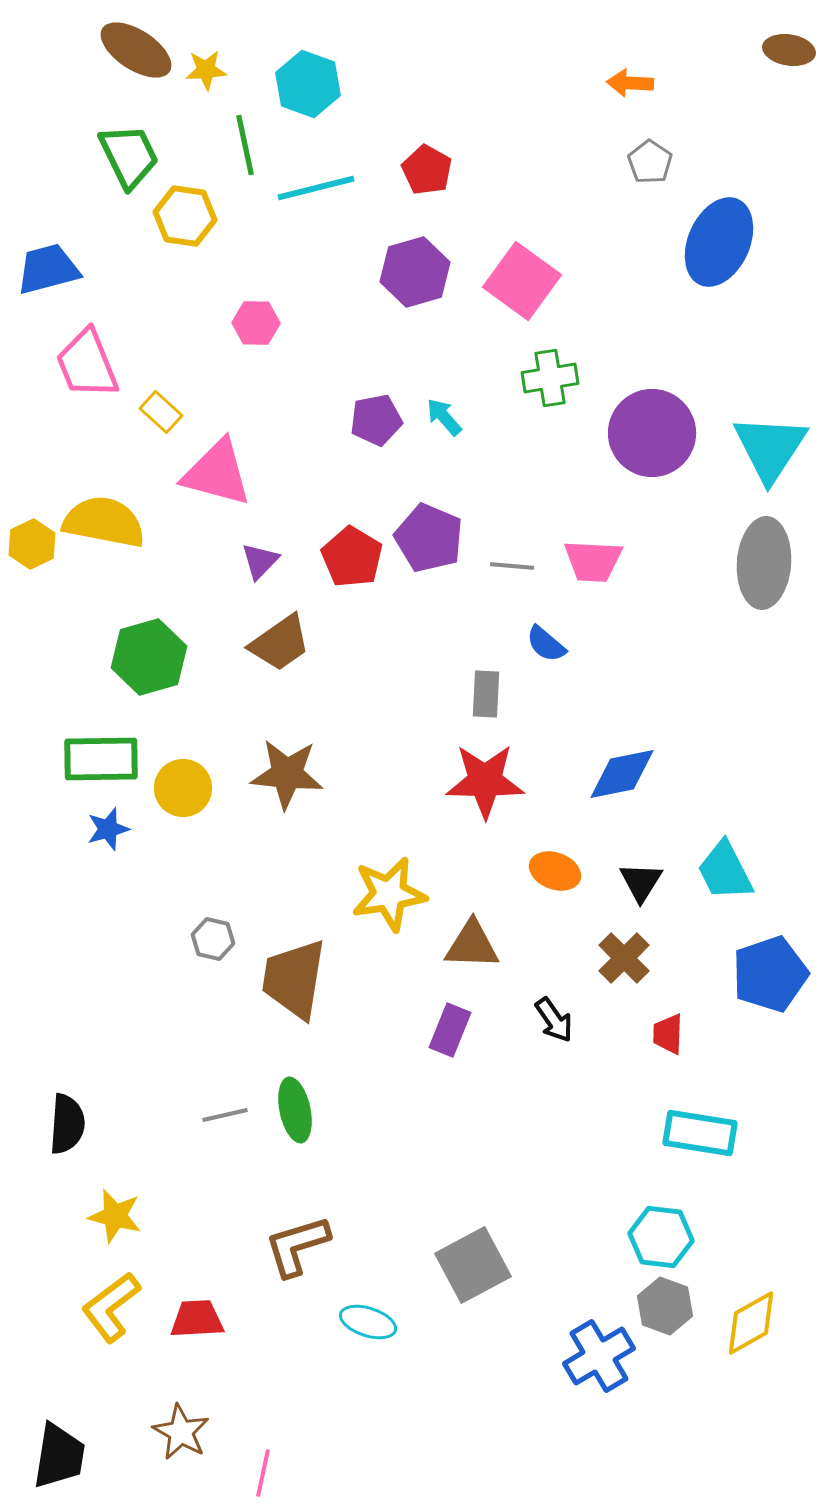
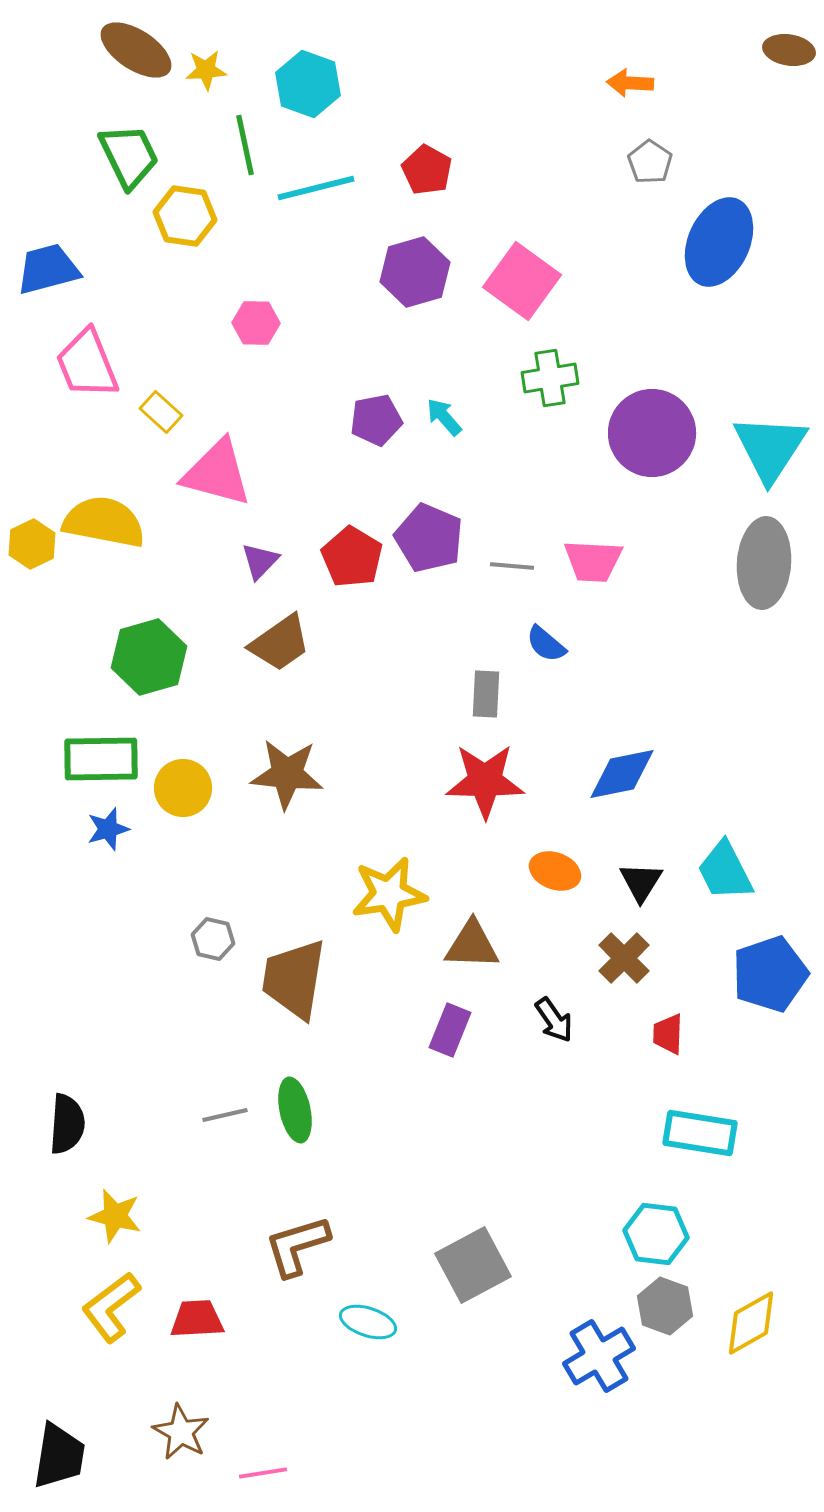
cyan hexagon at (661, 1237): moved 5 px left, 3 px up
pink line at (263, 1473): rotated 69 degrees clockwise
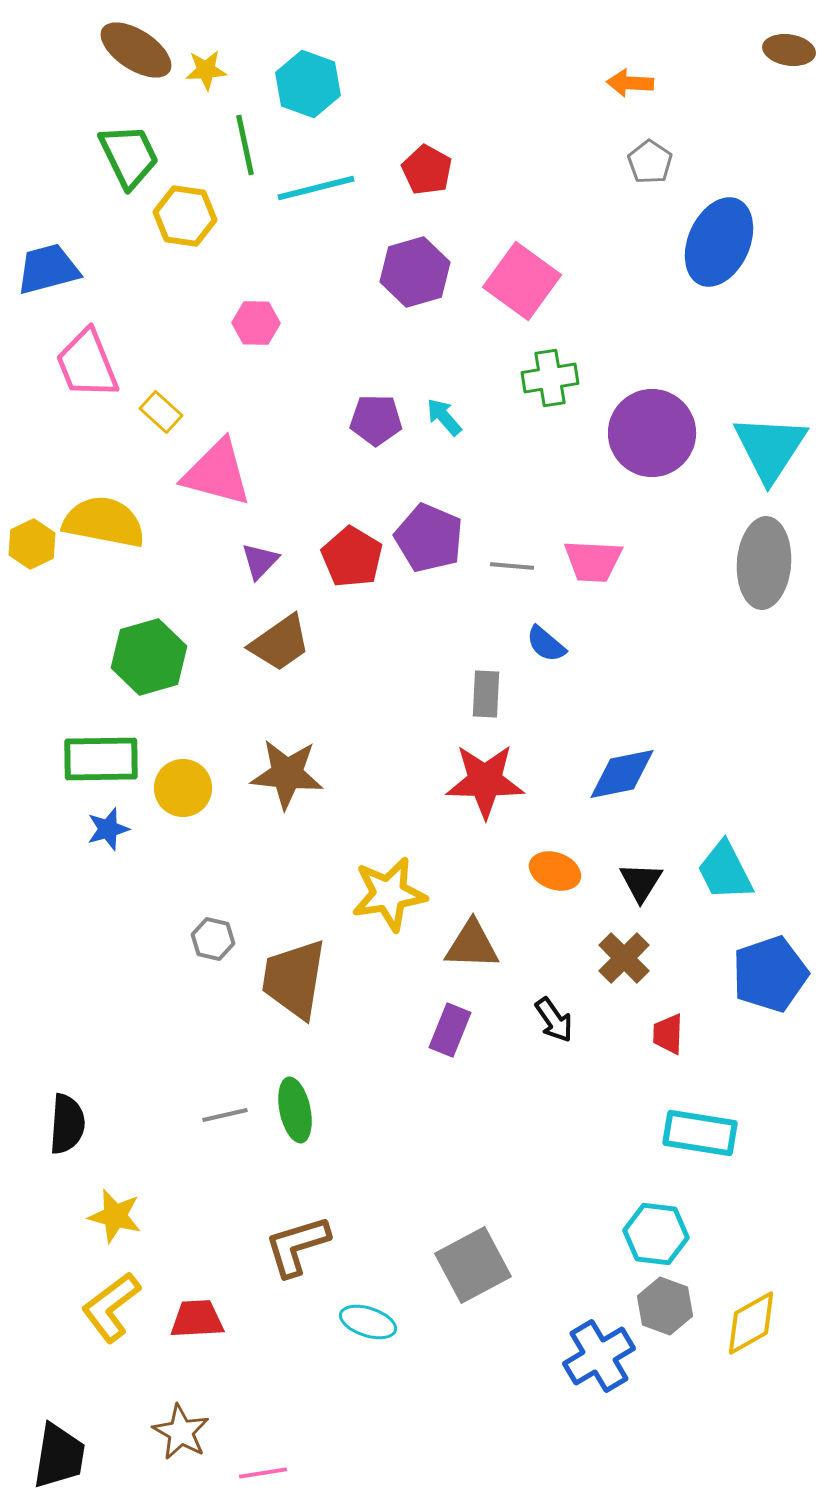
purple pentagon at (376, 420): rotated 12 degrees clockwise
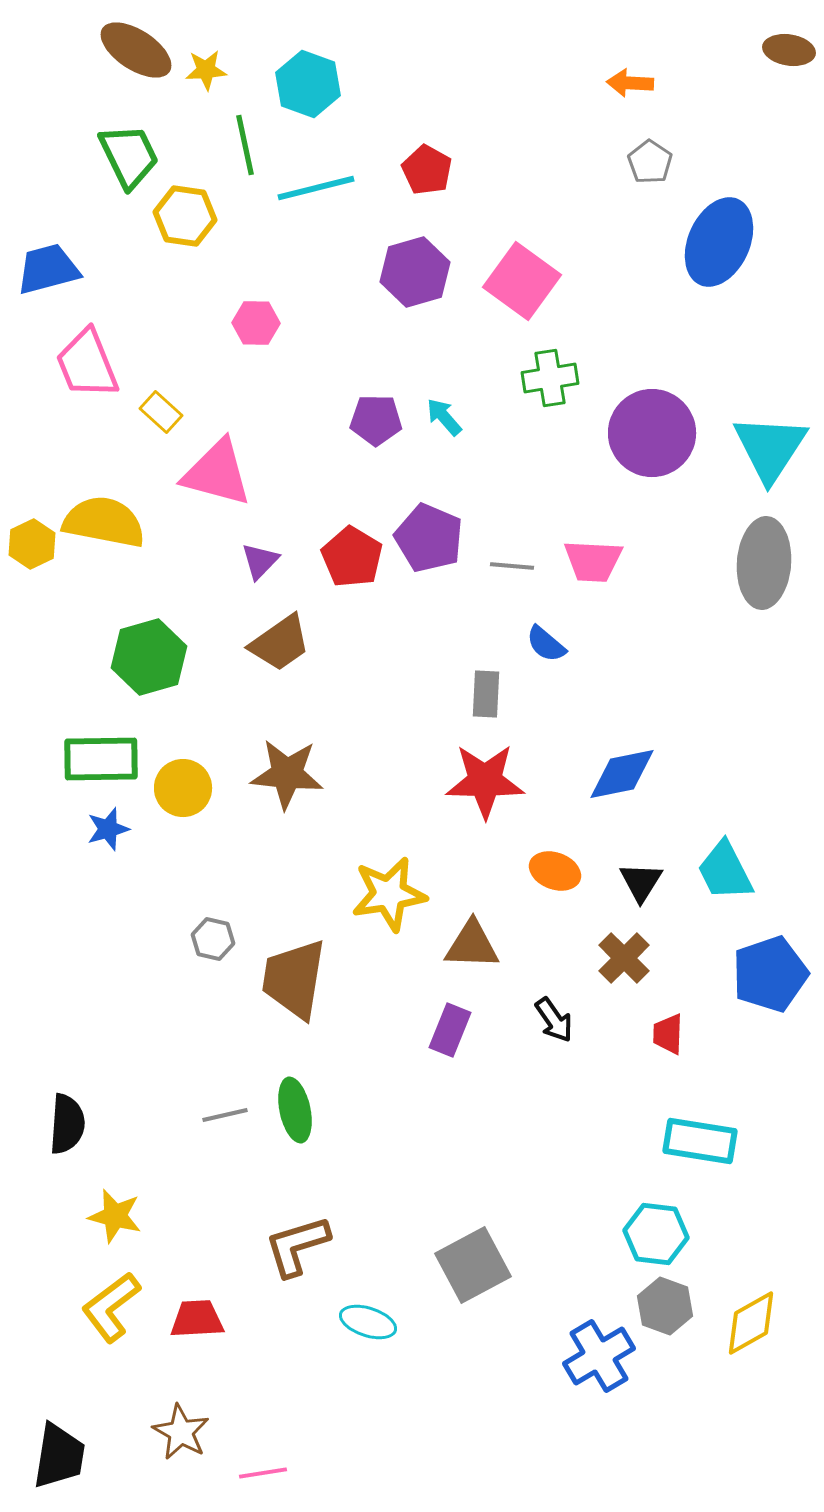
cyan rectangle at (700, 1133): moved 8 px down
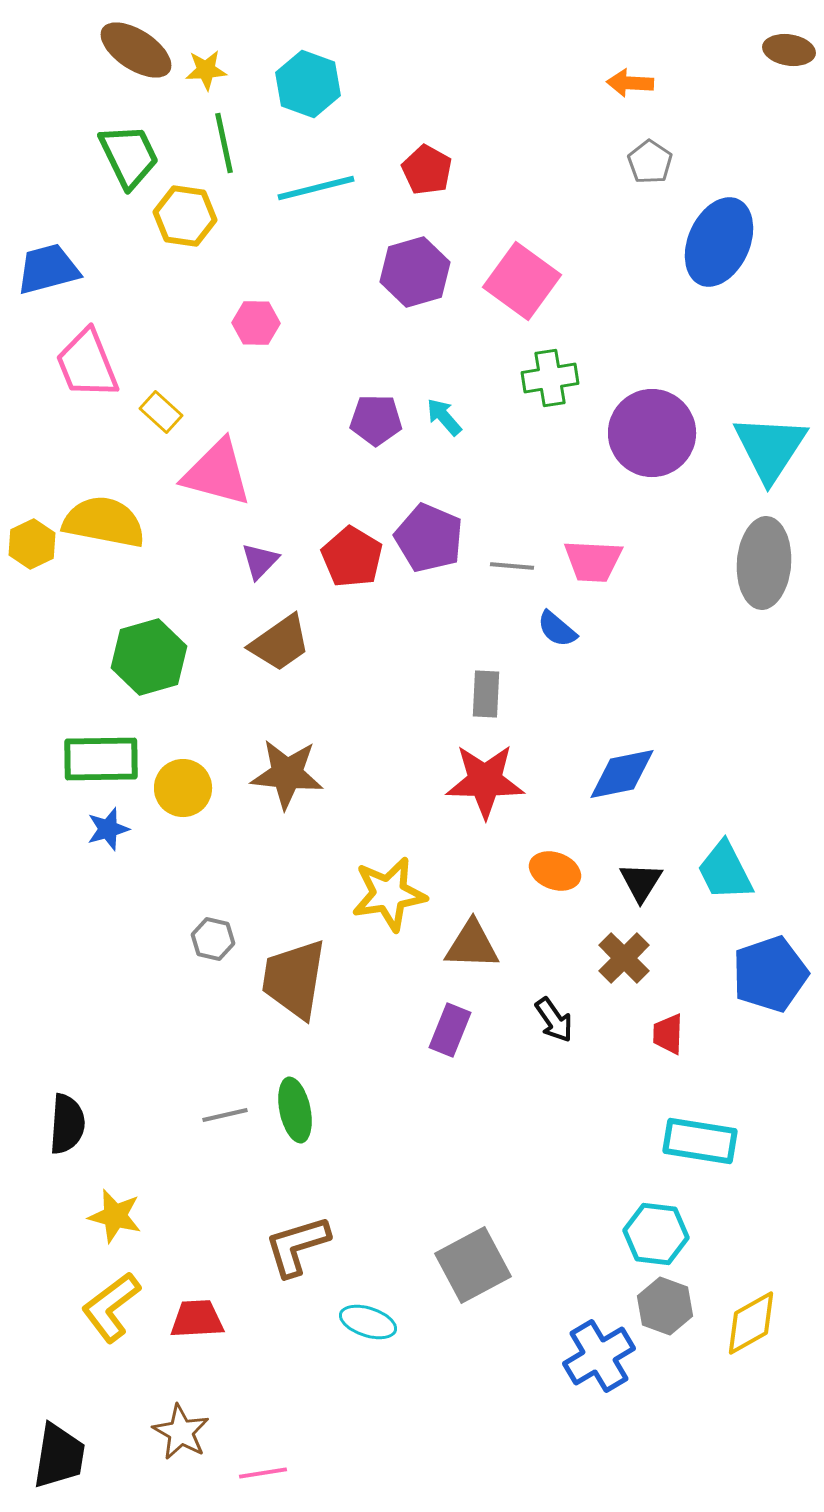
green line at (245, 145): moved 21 px left, 2 px up
blue semicircle at (546, 644): moved 11 px right, 15 px up
